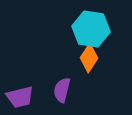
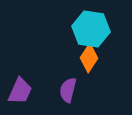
purple semicircle: moved 6 px right
purple trapezoid: moved 6 px up; rotated 52 degrees counterclockwise
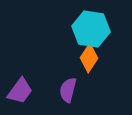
purple trapezoid: rotated 12 degrees clockwise
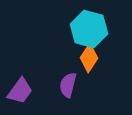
cyan hexagon: moved 2 px left; rotated 6 degrees clockwise
purple semicircle: moved 5 px up
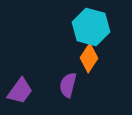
cyan hexagon: moved 2 px right, 2 px up
